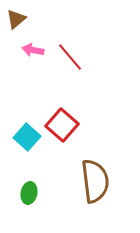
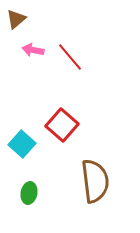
cyan square: moved 5 px left, 7 px down
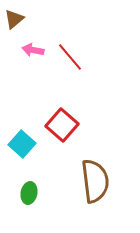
brown triangle: moved 2 px left
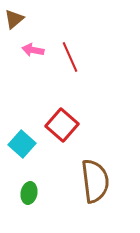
red line: rotated 16 degrees clockwise
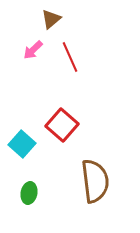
brown triangle: moved 37 px right
pink arrow: rotated 55 degrees counterclockwise
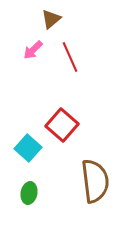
cyan square: moved 6 px right, 4 px down
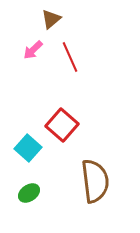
green ellipse: rotated 45 degrees clockwise
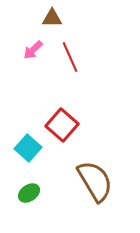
brown triangle: moved 1 px right, 1 px up; rotated 40 degrees clockwise
brown semicircle: rotated 24 degrees counterclockwise
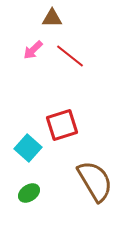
red line: moved 1 px up; rotated 28 degrees counterclockwise
red square: rotated 32 degrees clockwise
